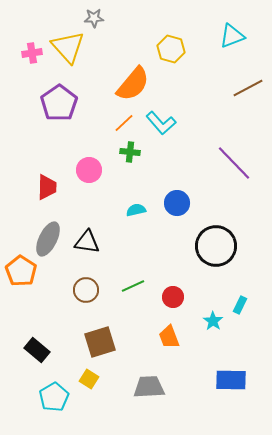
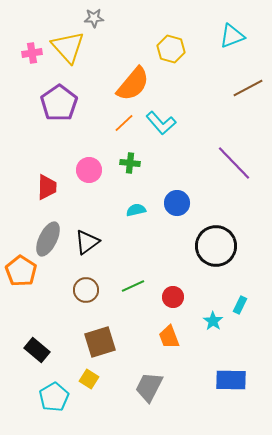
green cross: moved 11 px down
black triangle: rotated 44 degrees counterclockwise
gray trapezoid: rotated 60 degrees counterclockwise
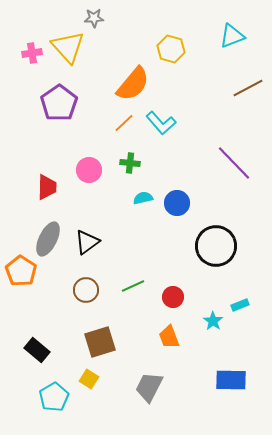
cyan semicircle: moved 7 px right, 12 px up
cyan rectangle: rotated 42 degrees clockwise
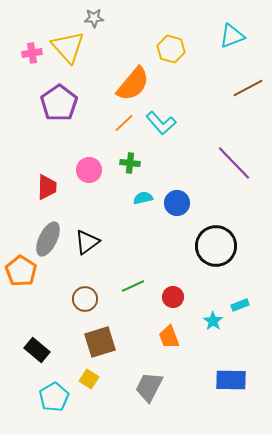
brown circle: moved 1 px left, 9 px down
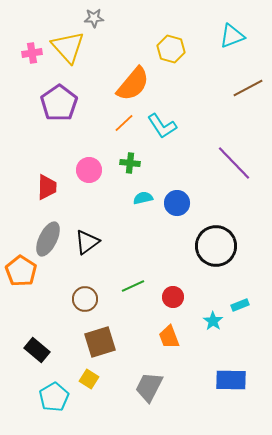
cyan L-shape: moved 1 px right, 3 px down; rotated 8 degrees clockwise
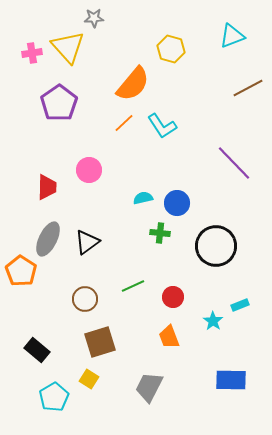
green cross: moved 30 px right, 70 px down
